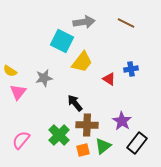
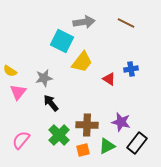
black arrow: moved 24 px left
purple star: moved 1 px left, 1 px down; rotated 18 degrees counterclockwise
green triangle: moved 4 px right; rotated 12 degrees clockwise
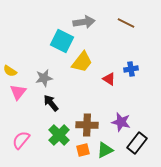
green triangle: moved 2 px left, 4 px down
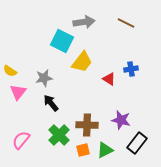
purple star: moved 2 px up
